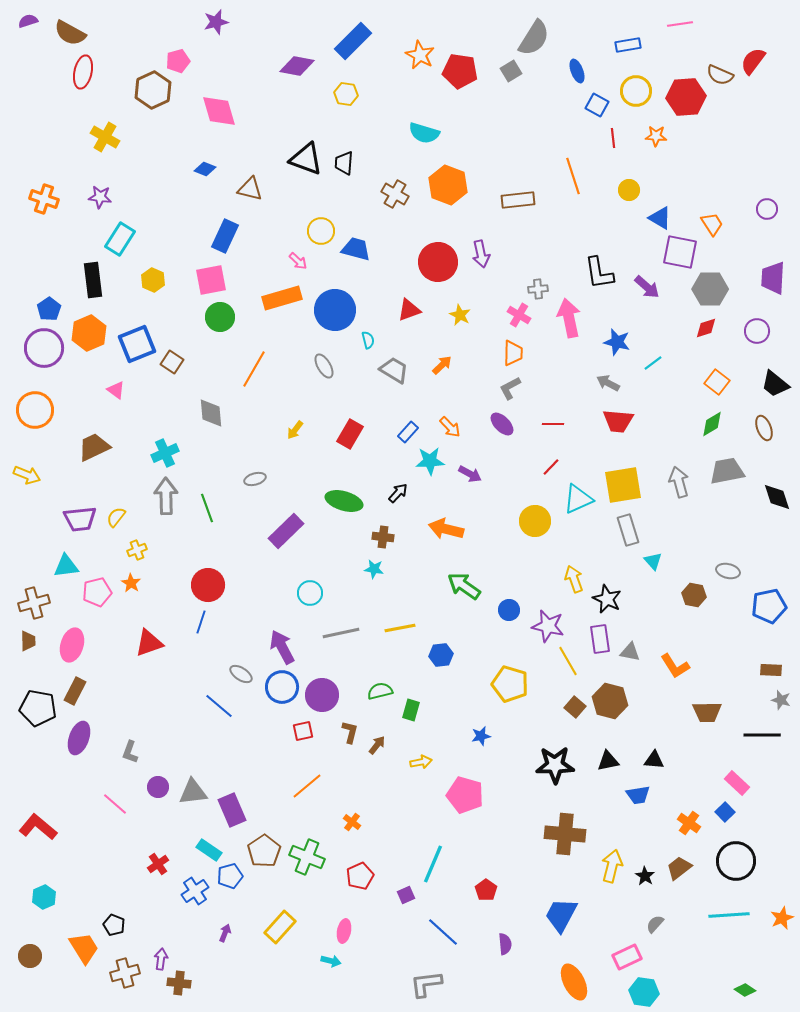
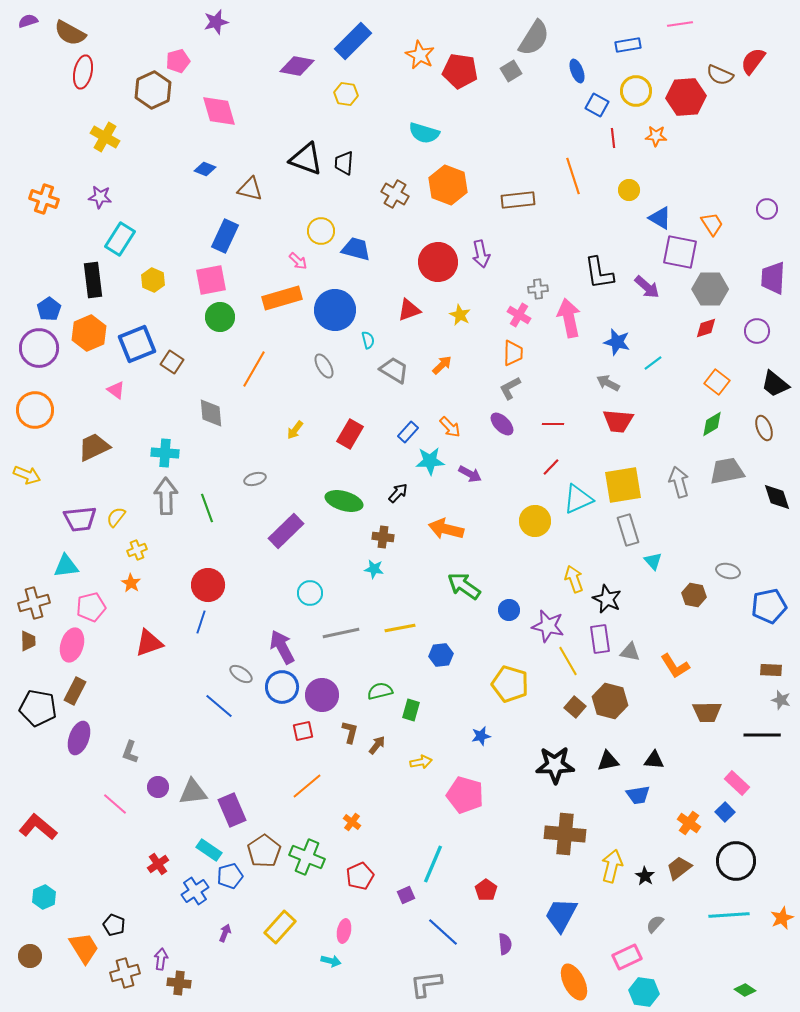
purple circle at (44, 348): moved 5 px left
cyan cross at (165, 453): rotated 28 degrees clockwise
pink pentagon at (97, 592): moved 6 px left, 15 px down
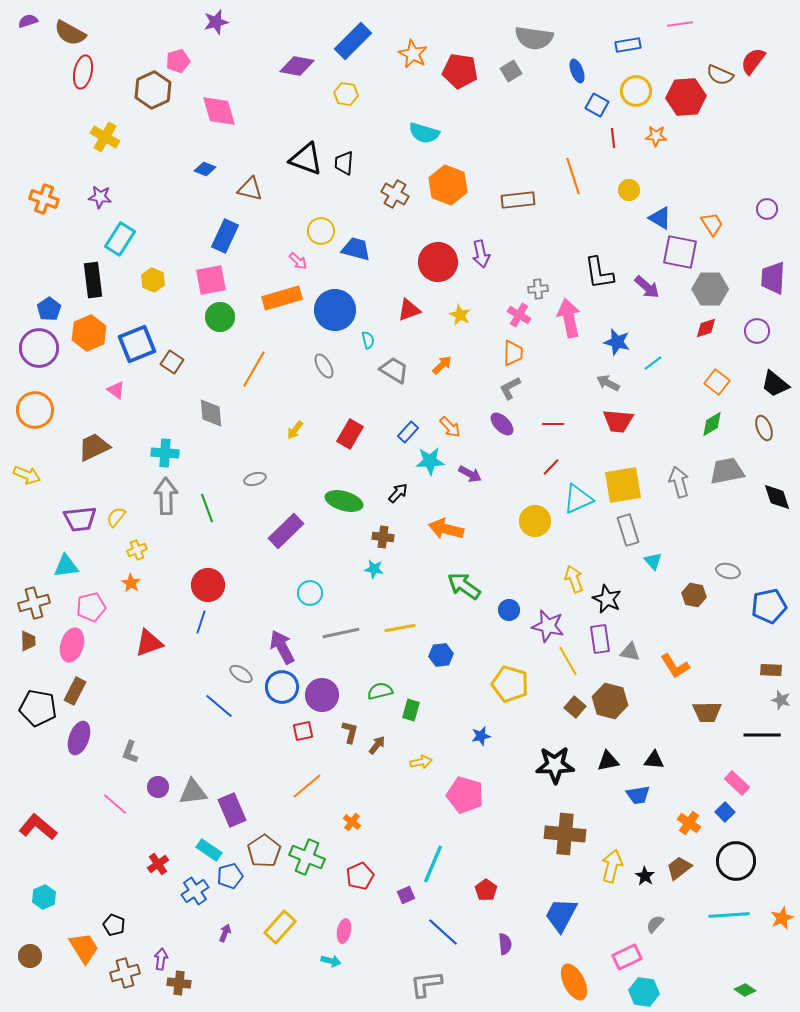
gray semicircle at (534, 38): rotated 66 degrees clockwise
orange star at (420, 55): moved 7 px left, 1 px up
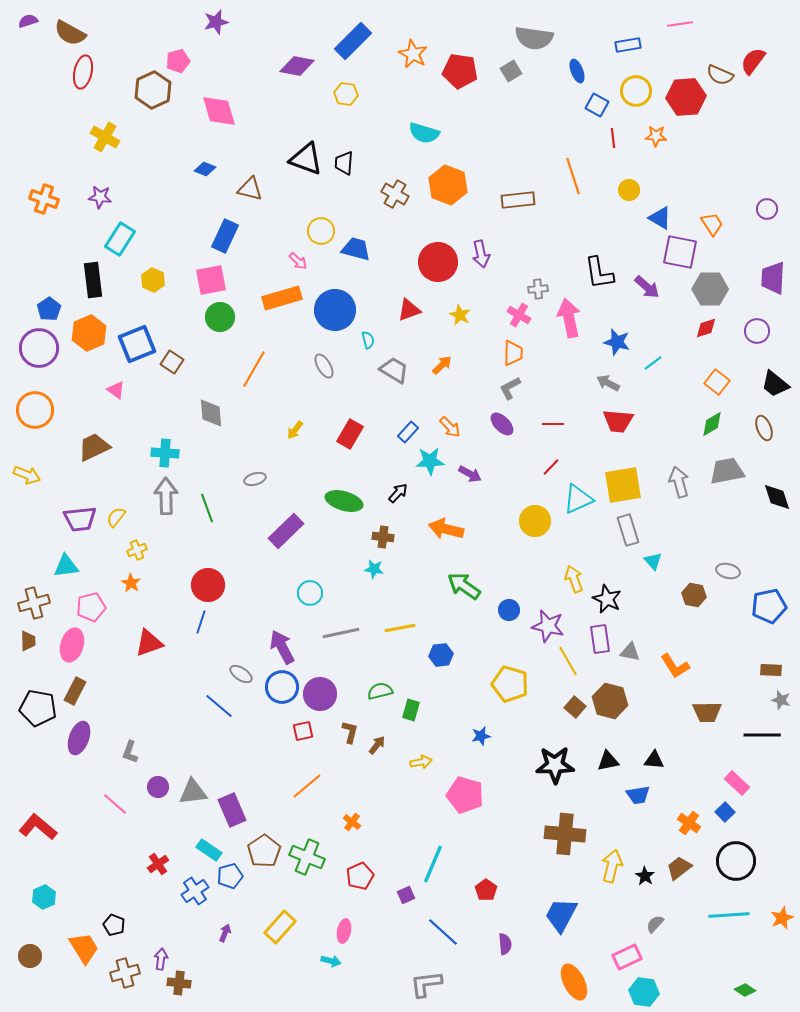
purple circle at (322, 695): moved 2 px left, 1 px up
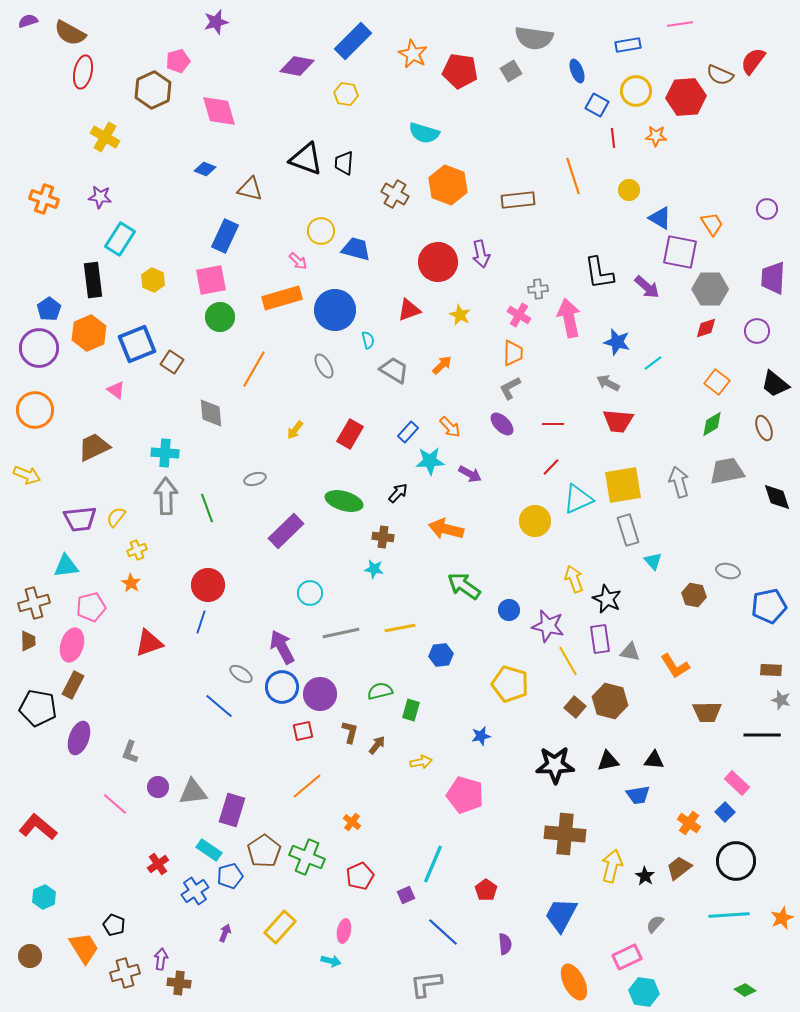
brown rectangle at (75, 691): moved 2 px left, 6 px up
purple rectangle at (232, 810): rotated 40 degrees clockwise
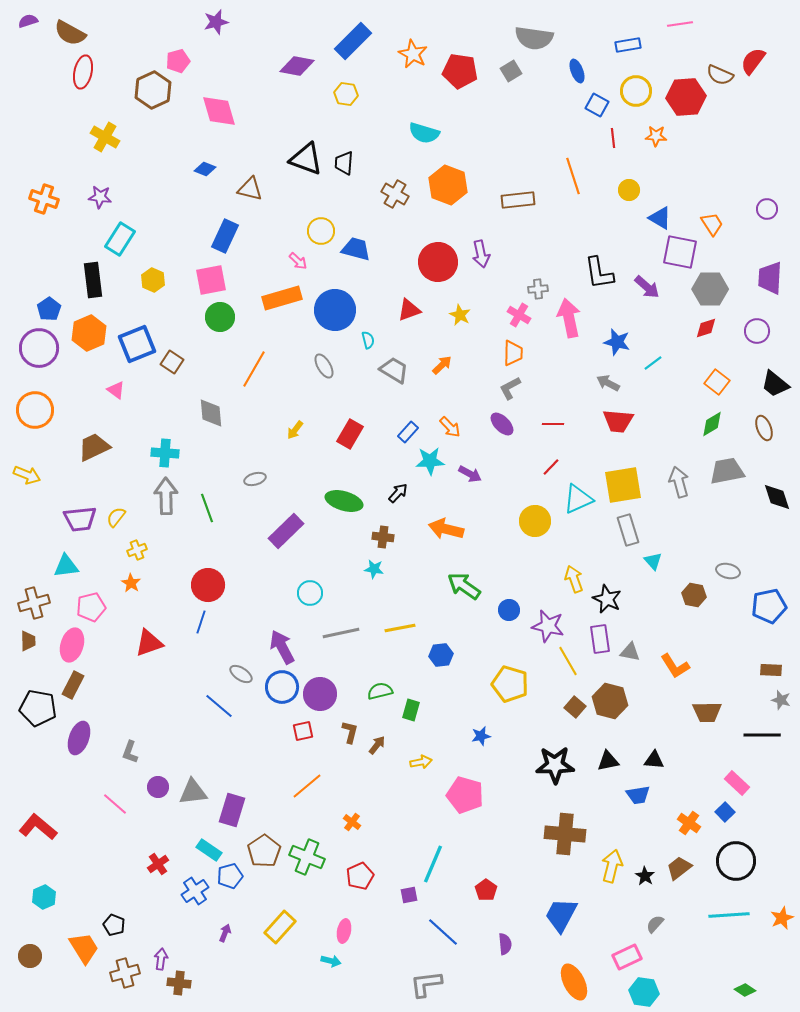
purple trapezoid at (773, 278): moved 3 px left
purple square at (406, 895): moved 3 px right; rotated 12 degrees clockwise
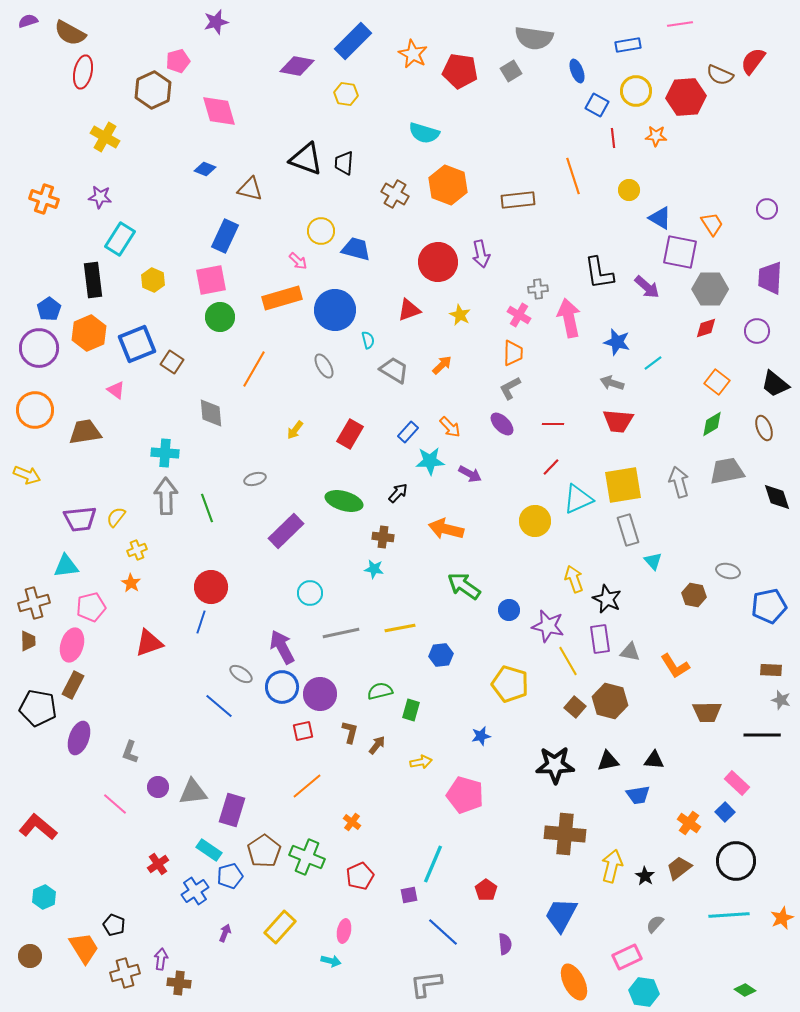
gray arrow at (608, 383): moved 4 px right; rotated 10 degrees counterclockwise
brown trapezoid at (94, 447): moved 9 px left, 15 px up; rotated 16 degrees clockwise
red circle at (208, 585): moved 3 px right, 2 px down
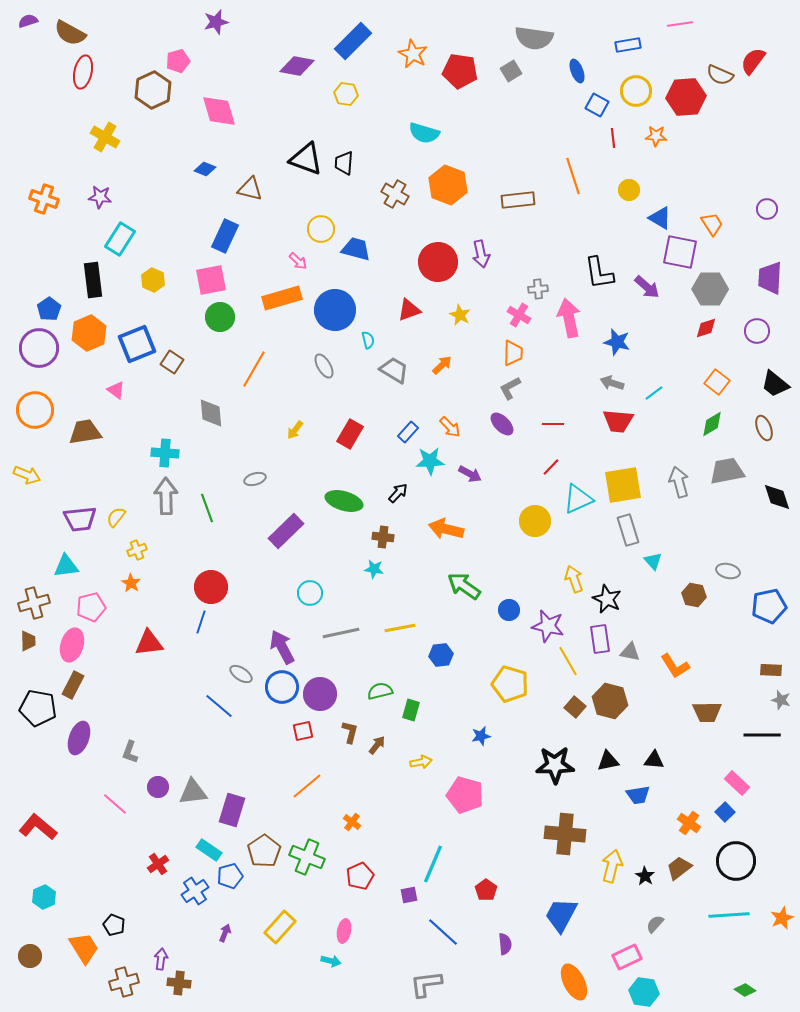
yellow circle at (321, 231): moved 2 px up
cyan line at (653, 363): moved 1 px right, 30 px down
red triangle at (149, 643): rotated 12 degrees clockwise
brown cross at (125, 973): moved 1 px left, 9 px down
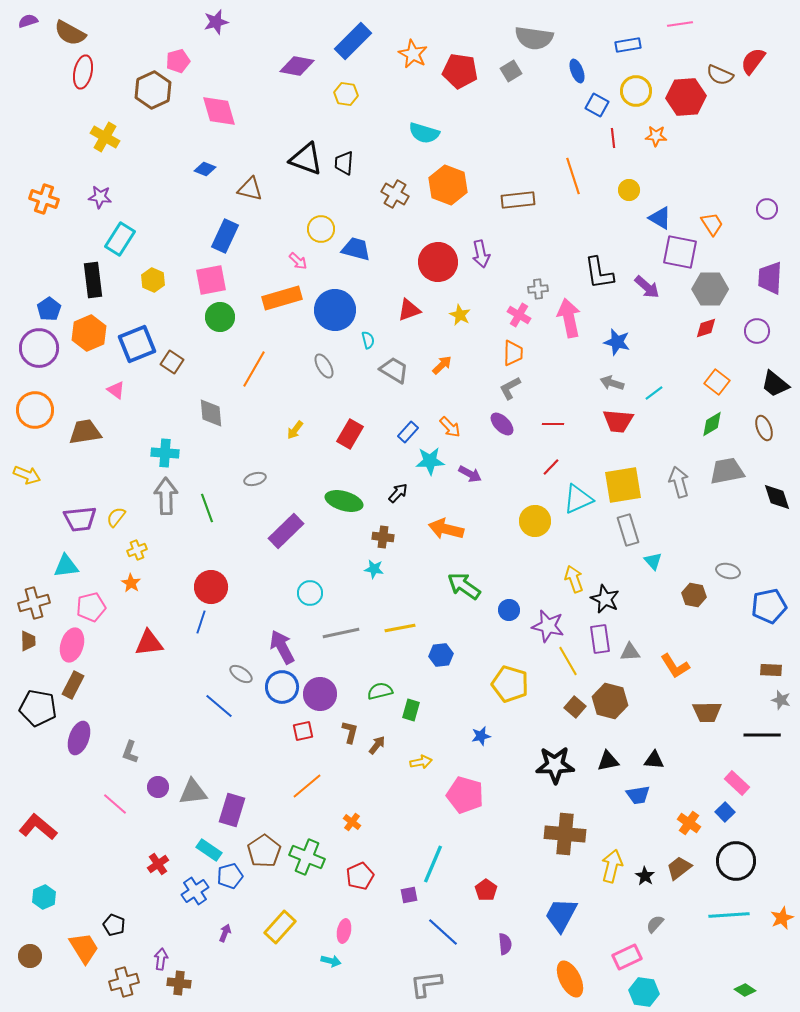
black star at (607, 599): moved 2 px left
gray triangle at (630, 652): rotated 15 degrees counterclockwise
orange ellipse at (574, 982): moved 4 px left, 3 px up
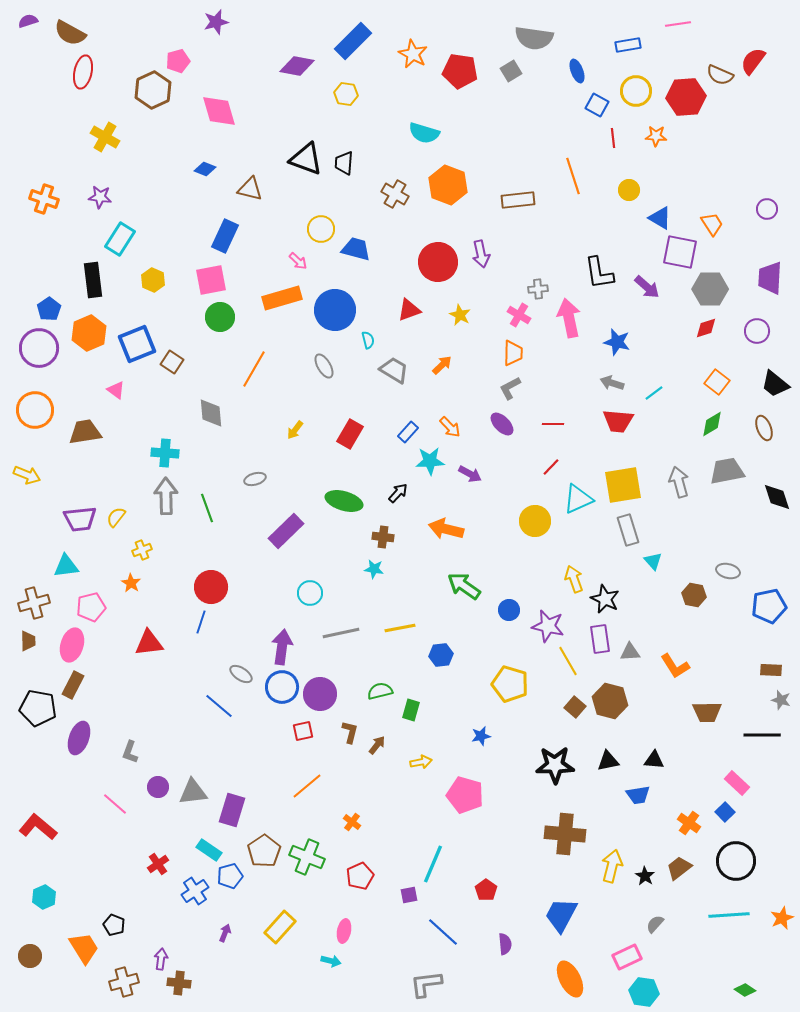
pink line at (680, 24): moved 2 px left
yellow cross at (137, 550): moved 5 px right
purple arrow at (282, 647): rotated 36 degrees clockwise
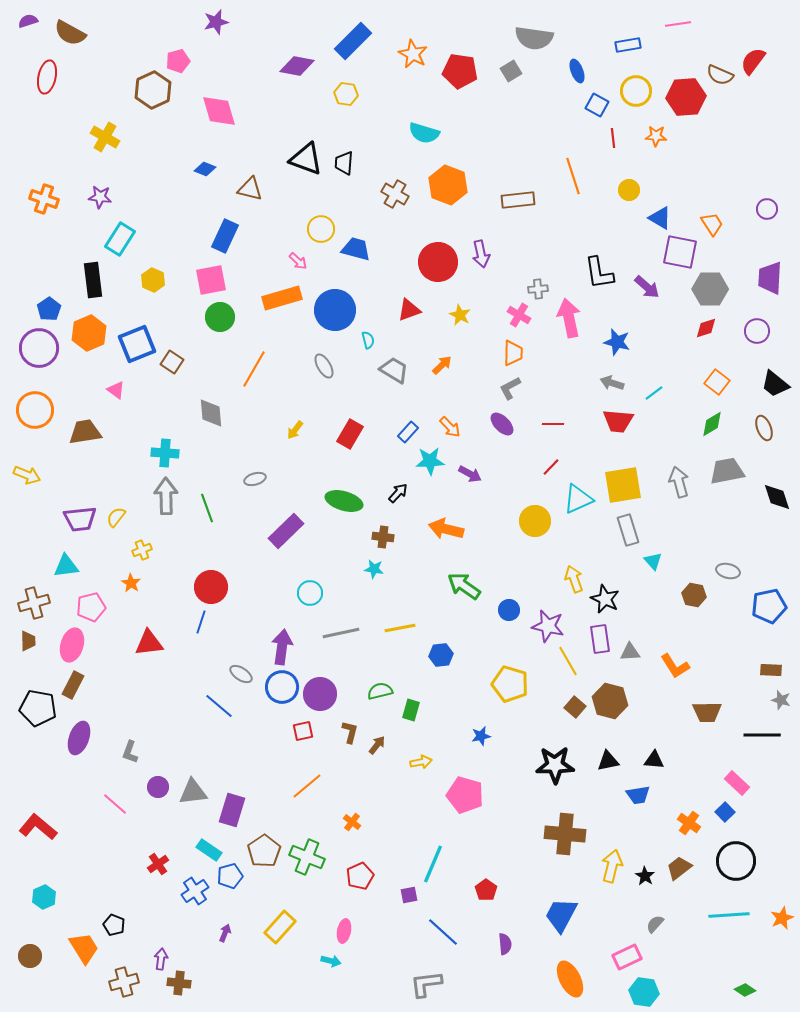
red ellipse at (83, 72): moved 36 px left, 5 px down
